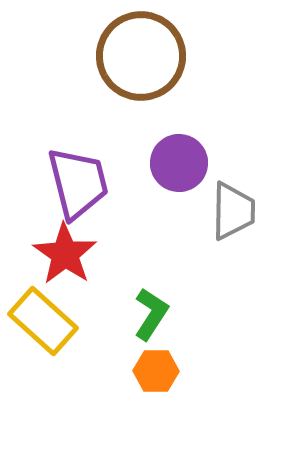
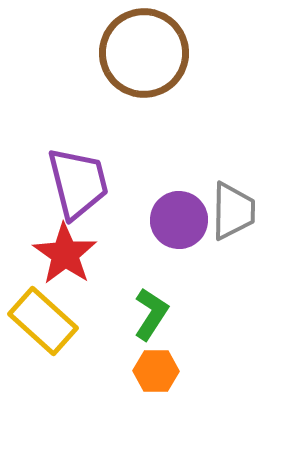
brown circle: moved 3 px right, 3 px up
purple circle: moved 57 px down
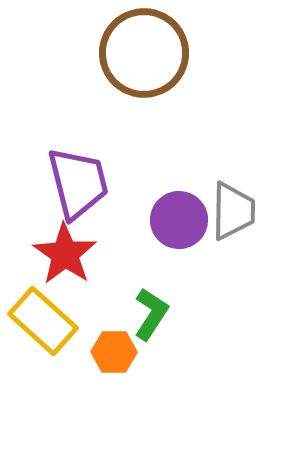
orange hexagon: moved 42 px left, 19 px up
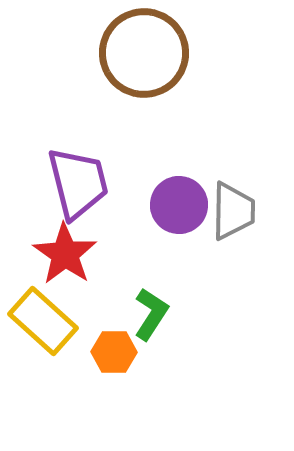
purple circle: moved 15 px up
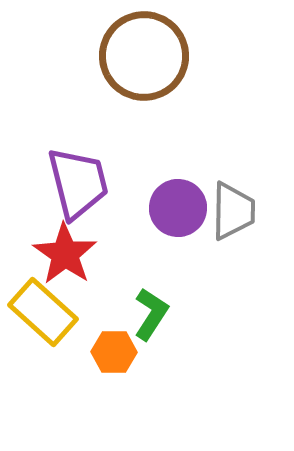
brown circle: moved 3 px down
purple circle: moved 1 px left, 3 px down
yellow rectangle: moved 9 px up
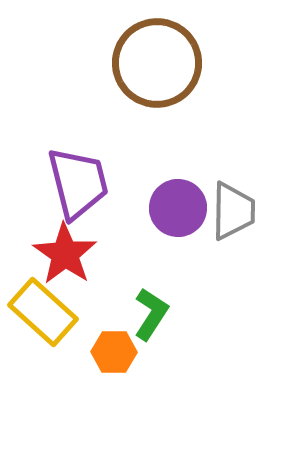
brown circle: moved 13 px right, 7 px down
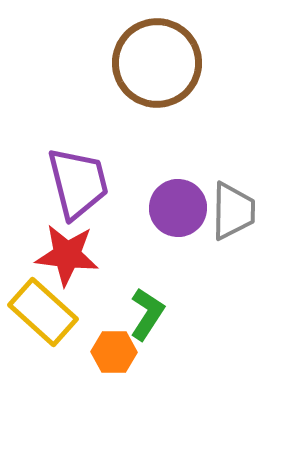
red star: moved 2 px right, 1 px down; rotated 28 degrees counterclockwise
green L-shape: moved 4 px left
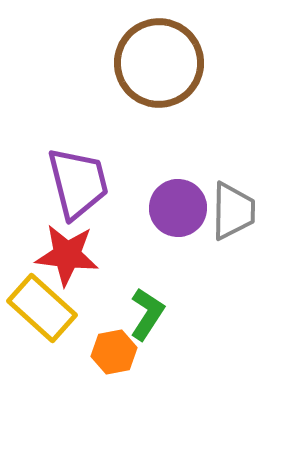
brown circle: moved 2 px right
yellow rectangle: moved 1 px left, 4 px up
orange hexagon: rotated 12 degrees counterclockwise
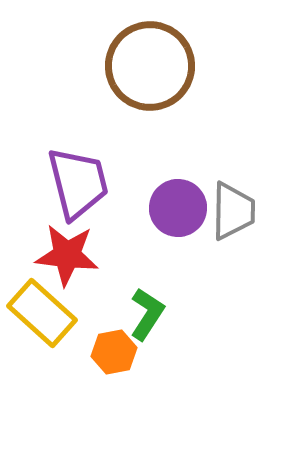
brown circle: moved 9 px left, 3 px down
yellow rectangle: moved 5 px down
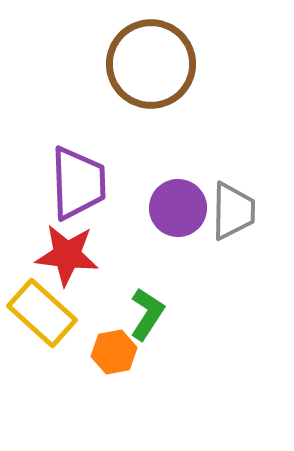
brown circle: moved 1 px right, 2 px up
purple trapezoid: rotated 12 degrees clockwise
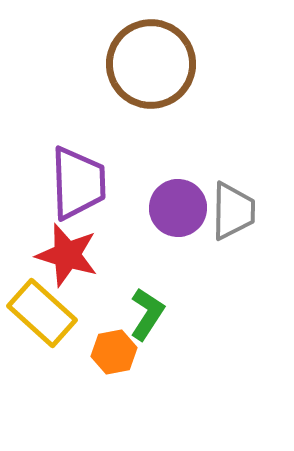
red star: rotated 10 degrees clockwise
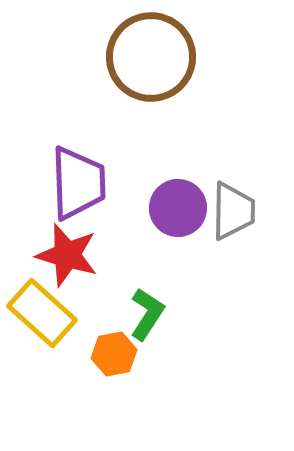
brown circle: moved 7 px up
orange hexagon: moved 2 px down
